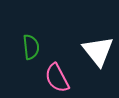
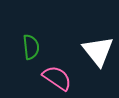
pink semicircle: rotated 152 degrees clockwise
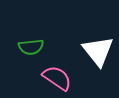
green semicircle: rotated 90 degrees clockwise
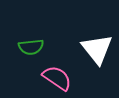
white triangle: moved 1 px left, 2 px up
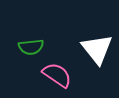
pink semicircle: moved 3 px up
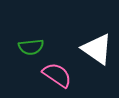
white triangle: rotated 16 degrees counterclockwise
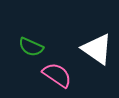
green semicircle: rotated 30 degrees clockwise
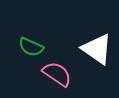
pink semicircle: moved 1 px up
